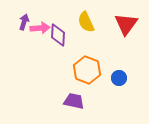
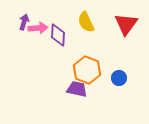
pink arrow: moved 2 px left
purple trapezoid: moved 3 px right, 12 px up
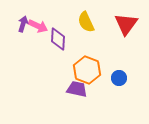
purple arrow: moved 1 px left, 2 px down
pink arrow: moved 2 px up; rotated 30 degrees clockwise
purple diamond: moved 4 px down
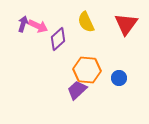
purple diamond: rotated 45 degrees clockwise
orange hexagon: rotated 16 degrees counterclockwise
purple trapezoid: moved 1 px down; rotated 55 degrees counterclockwise
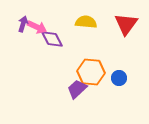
yellow semicircle: rotated 120 degrees clockwise
pink arrow: moved 1 px left, 1 px down
purple diamond: moved 6 px left; rotated 75 degrees counterclockwise
orange hexagon: moved 4 px right, 2 px down
purple trapezoid: moved 1 px up
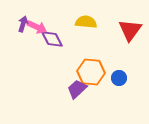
red triangle: moved 4 px right, 6 px down
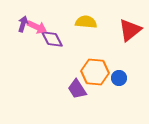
red triangle: rotated 15 degrees clockwise
orange hexagon: moved 4 px right
purple trapezoid: rotated 80 degrees counterclockwise
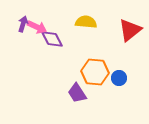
purple trapezoid: moved 4 px down
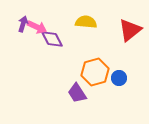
orange hexagon: rotated 20 degrees counterclockwise
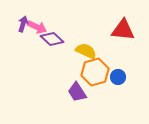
yellow semicircle: moved 29 px down; rotated 20 degrees clockwise
red triangle: moved 7 px left; rotated 45 degrees clockwise
purple diamond: rotated 20 degrees counterclockwise
blue circle: moved 1 px left, 1 px up
purple trapezoid: moved 1 px up
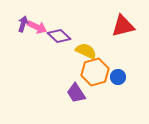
red triangle: moved 4 px up; rotated 20 degrees counterclockwise
purple diamond: moved 7 px right, 3 px up
purple trapezoid: moved 1 px left, 1 px down
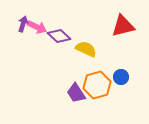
yellow semicircle: moved 2 px up
orange hexagon: moved 2 px right, 13 px down
blue circle: moved 3 px right
